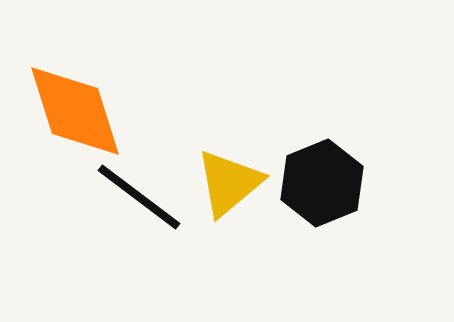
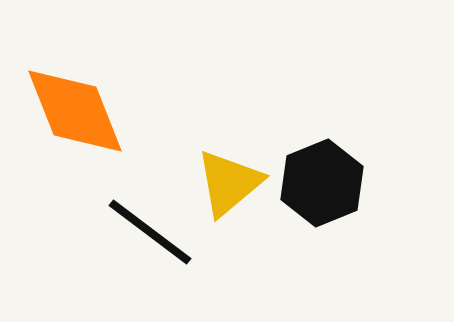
orange diamond: rotated 4 degrees counterclockwise
black line: moved 11 px right, 35 px down
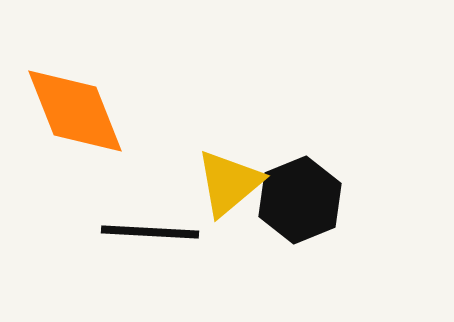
black hexagon: moved 22 px left, 17 px down
black line: rotated 34 degrees counterclockwise
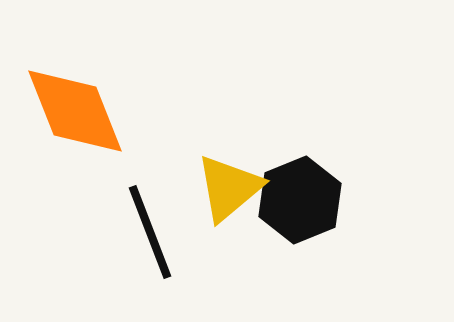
yellow triangle: moved 5 px down
black line: rotated 66 degrees clockwise
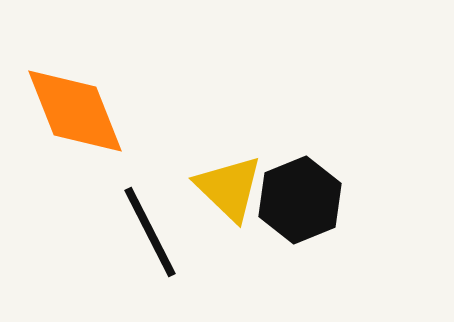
yellow triangle: rotated 36 degrees counterclockwise
black line: rotated 6 degrees counterclockwise
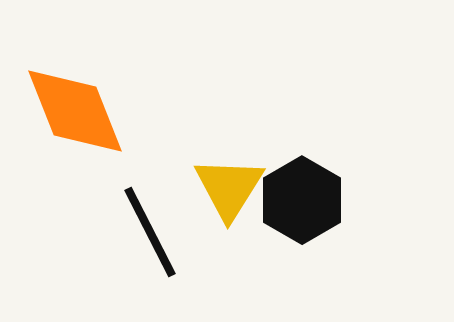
yellow triangle: rotated 18 degrees clockwise
black hexagon: moved 2 px right; rotated 8 degrees counterclockwise
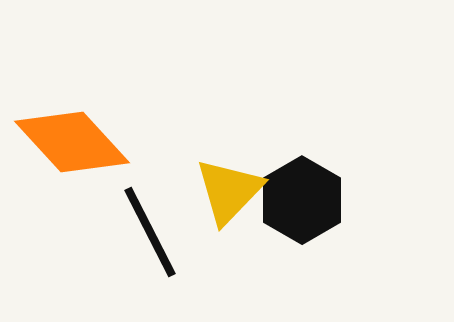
orange diamond: moved 3 px left, 31 px down; rotated 21 degrees counterclockwise
yellow triangle: moved 3 px down; rotated 12 degrees clockwise
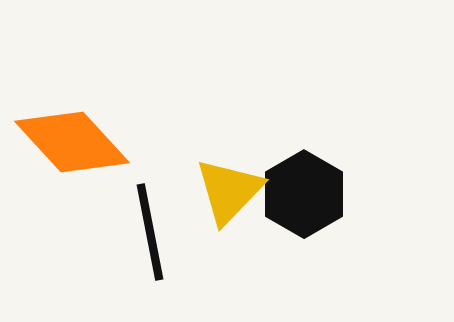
black hexagon: moved 2 px right, 6 px up
black line: rotated 16 degrees clockwise
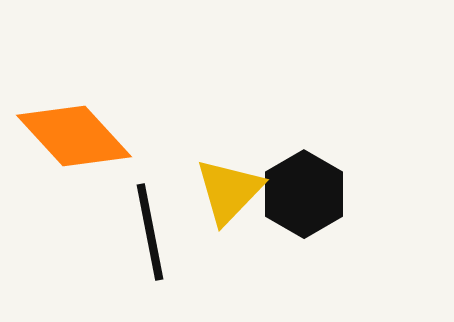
orange diamond: moved 2 px right, 6 px up
